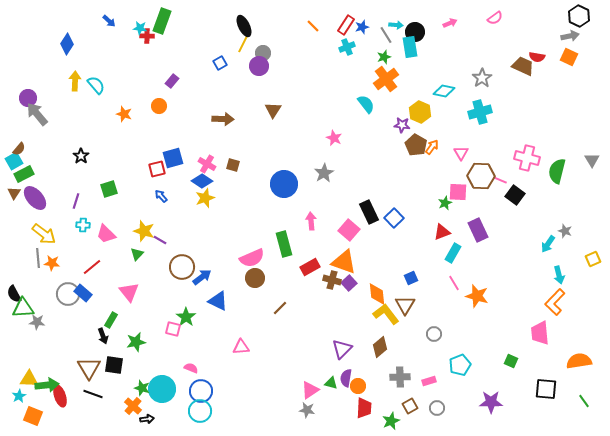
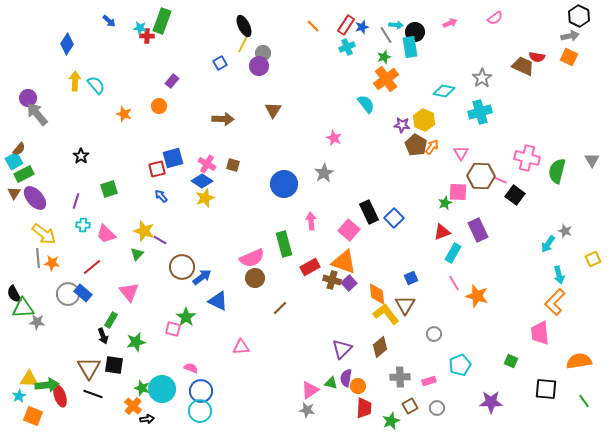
yellow hexagon at (420, 112): moved 4 px right, 8 px down
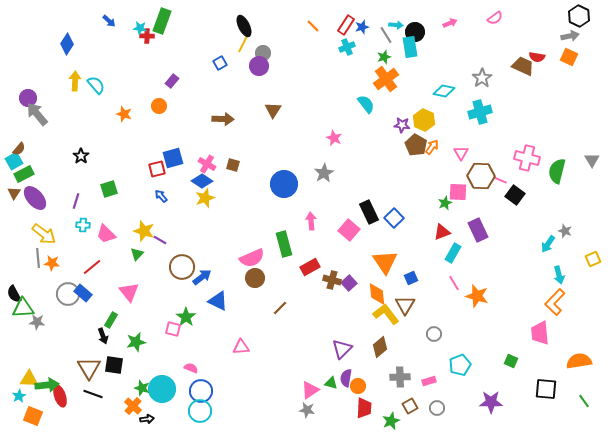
orange triangle at (344, 262): moved 41 px right; rotated 36 degrees clockwise
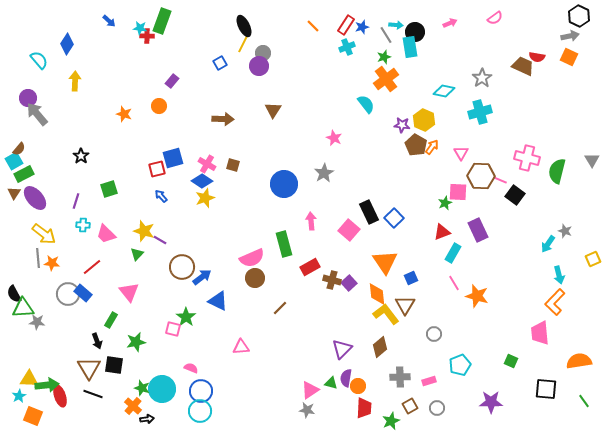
cyan semicircle at (96, 85): moved 57 px left, 25 px up
black arrow at (103, 336): moved 6 px left, 5 px down
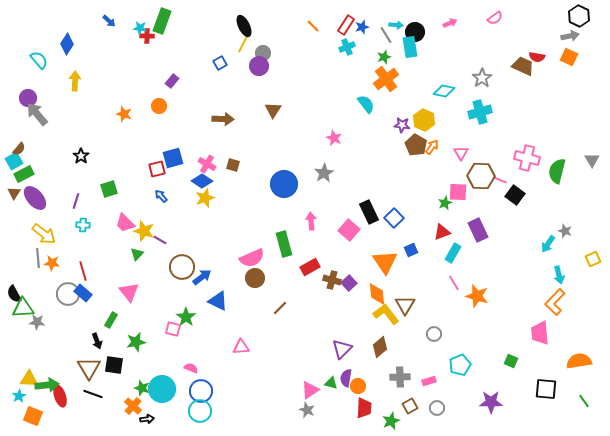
pink trapezoid at (106, 234): moved 19 px right, 11 px up
red line at (92, 267): moved 9 px left, 4 px down; rotated 66 degrees counterclockwise
blue square at (411, 278): moved 28 px up
gray star at (307, 410): rotated 14 degrees clockwise
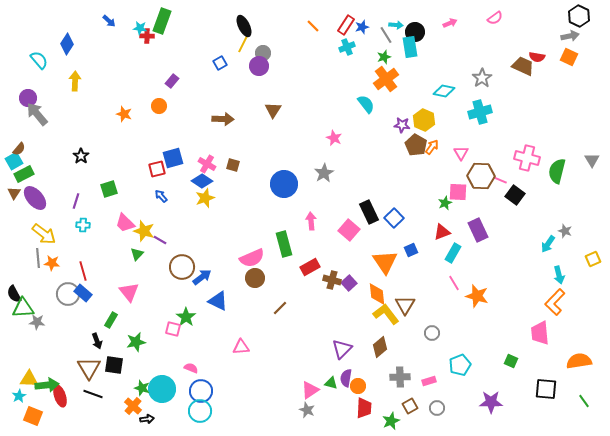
gray circle at (434, 334): moved 2 px left, 1 px up
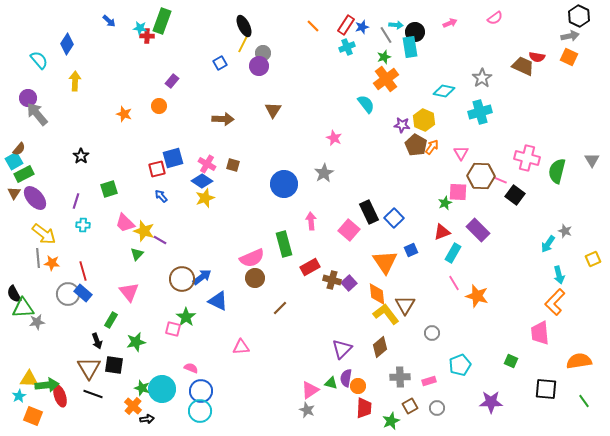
purple rectangle at (478, 230): rotated 20 degrees counterclockwise
brown circle at (182, 267): moved 12 px down
gray star at (37, 322): rotated 14 degrees counterclockwise
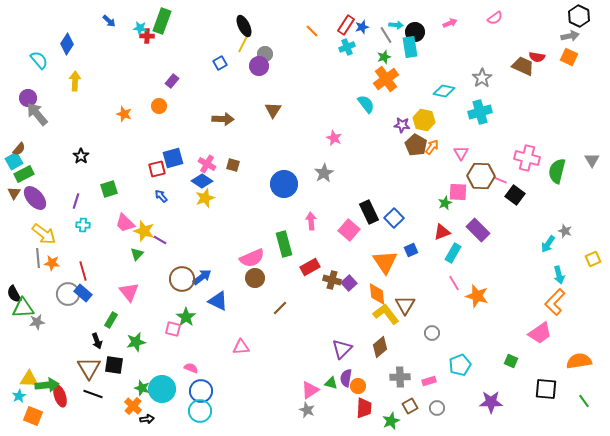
orange line at (313, 26): moved 1 px left, 5 px down
gray circle at (263, 53): moved 2 px right, 1 px down
yellow hexagon at (424, 120): rotated 10 degrees counterclockwise
pink trapezoid at (540, 333): rotated 120 degrees counterclockwise
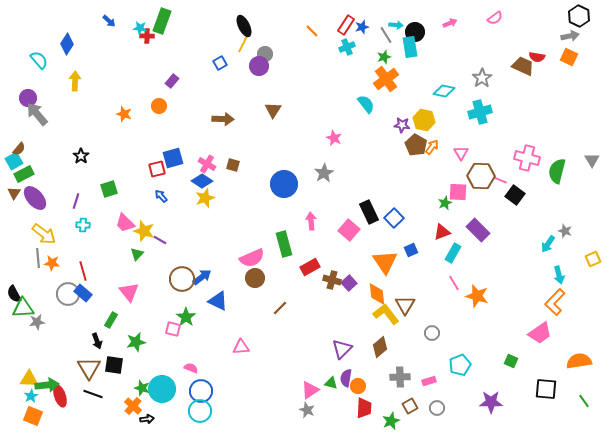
cyan star at (19, 396): moved 12 px right
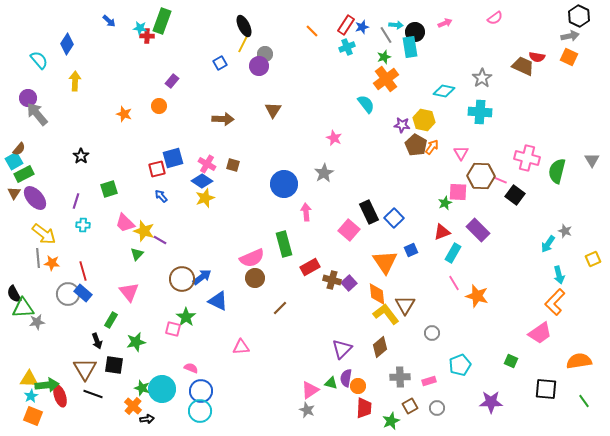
pink arrow at (450, 23): moved 5 px left
cyan cross at (480, 112): rotated 20 degrees clockwise
pink arrow at (311, 221): moved 5 px left, 9 px up
brown triangle at (89, 368): moved 4 px left, 1 px down
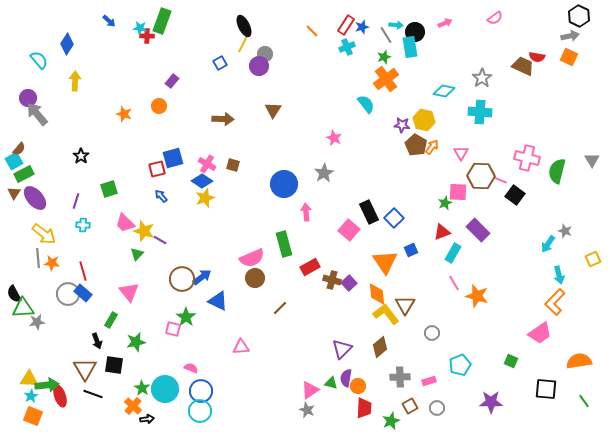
green star at (142, 388): rotated 14 degrees clockwise
cyan circle at (162, 389): moved 3 px right
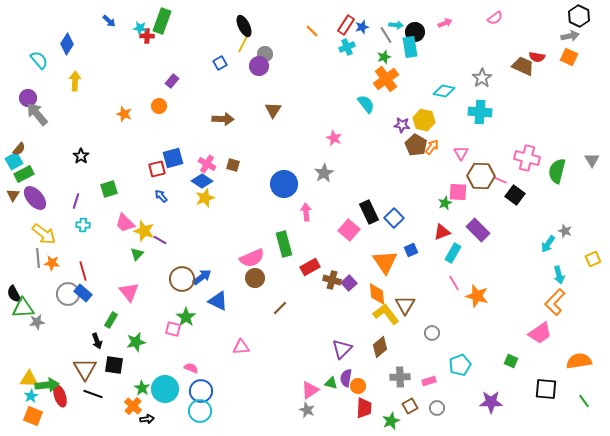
brown triangle at (14, 193): moved 1 px left, 2 px down
